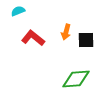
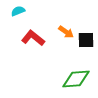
orange arrow: rotated 70 degrees counterclockwise
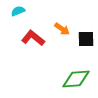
orange arrow: moved 4 px left, 3 px up
black square: moved 1 px up
